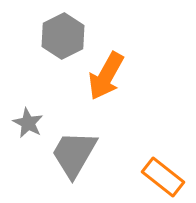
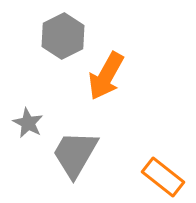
gray trapezoid: moved 1 px right
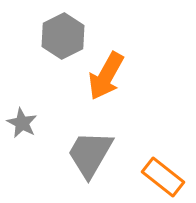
gray star: moved 6 px left
gray trapezoid: moved 15 px right
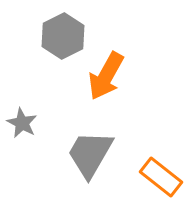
orange rectangle: moved 2 px left
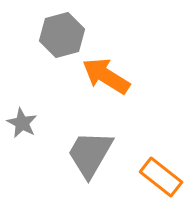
gray hexagon: moved 1 px left, 1 px up; rotated 12 degrees clockwise
orange arrow: rotated 93 degrees clockwise
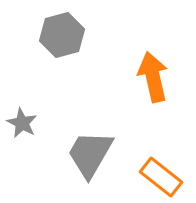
orange arrow: moved 47 px right, 1 px down; rotated 45 degrees clockwise
